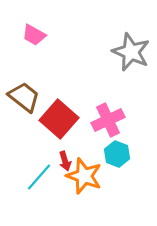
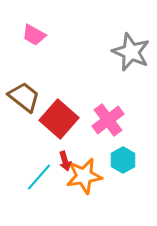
pink cross: rotated 12 degrees counterclockwise
cyan hexagon: moved 6 px right, 6 px down; rotated 10 degrees clockwise
orange star: rotated 30 degrees counterclockwise
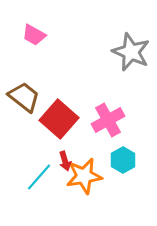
pink cross: rotated 8 degrees clockwise
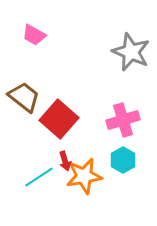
pink cross: moved 15 px right; rotated 12 degrees clockwise
cyan line: rotated 16 degrees clockwise
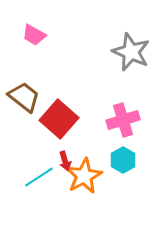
orange star: rotated 18 degrees counterclockwise
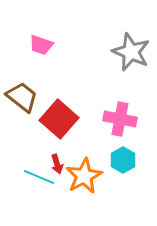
pink trapezoid: moved 7 px right, 10 px down; rotated 10 degrees counterclockwise
brown trapezoid: moved 2 px left
pink cross: moved 3 px left, 1 px up; rotated 28 degrees clockwise
red arrow: moved 8 px left, 3 px down
cyan line: rotated 56 degrees clockwise
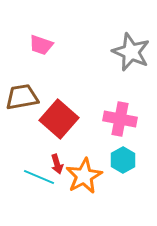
brown trapezoid: rotated 48 degrees counterclockwise
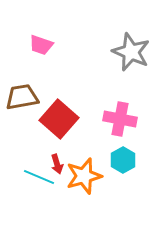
orange star: rotated 12 degrees clockwise
